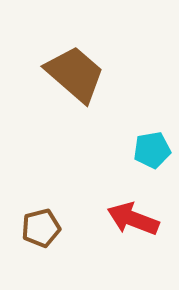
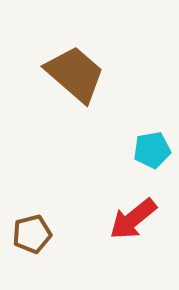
red arrow: rotated 60 degrees counterclockwise
brown pentagon: moved 9 px left, 6 px down
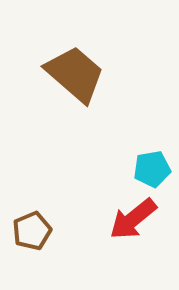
cyan pentagon: moved 19 px down
brown pentagon: moved 3 px up; rotated 9 degrees counterclockwise
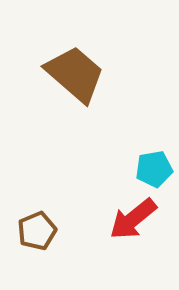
cyan pentagon: moved 2 px right
brown pentagon: moved 5 px right
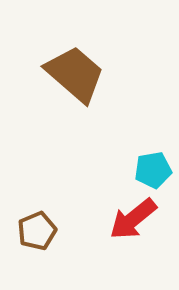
cyan pentagon: moved 1 px left, 1 px down
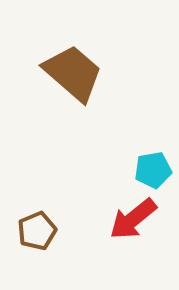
brown trapezoid: moved 2 px left, 1 px up
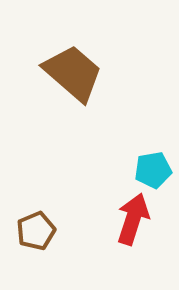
red arrow: rotated 147 degrees clockwise
brown pentagon: moved 1 px left
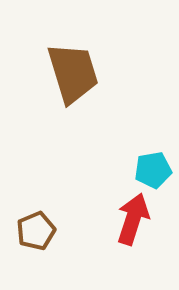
brown trapezoid: rotated 32 degrees clockwise
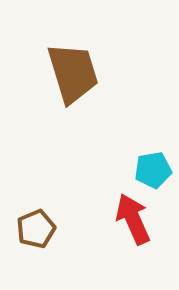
red arrow: rotated 42 degrees counterclockwise
brown pentagon: moved 2 px up
